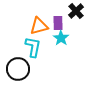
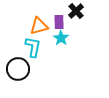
purple rectangle: moved 1 px right, 1 px up
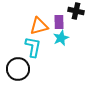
black cross: rotated 35 degrees counterclockwise
cyan star: rotated 14 degrees clockwise
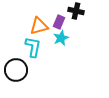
purple rectangle: rotated 24 degrees clockwise
black circle: moved 2 px left, 1 px down
